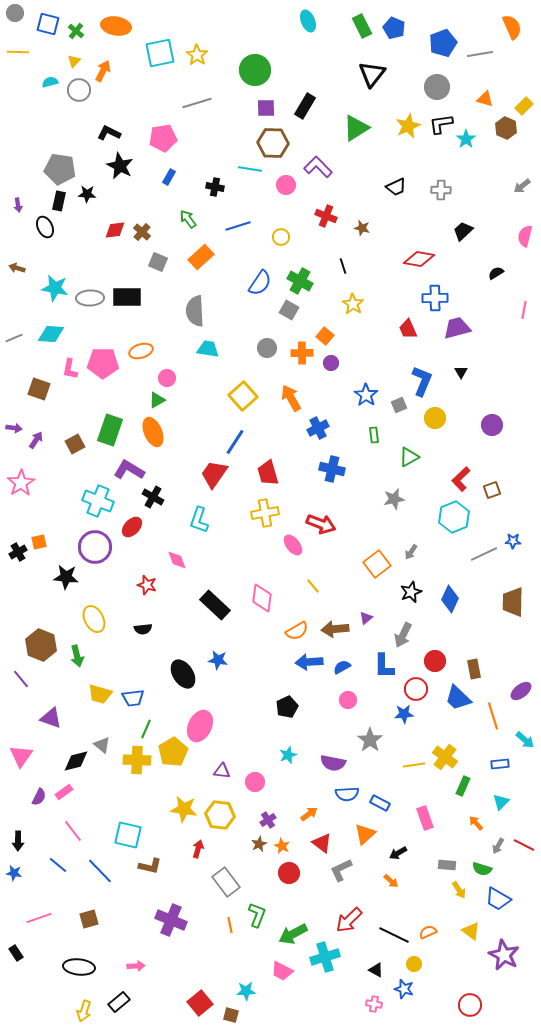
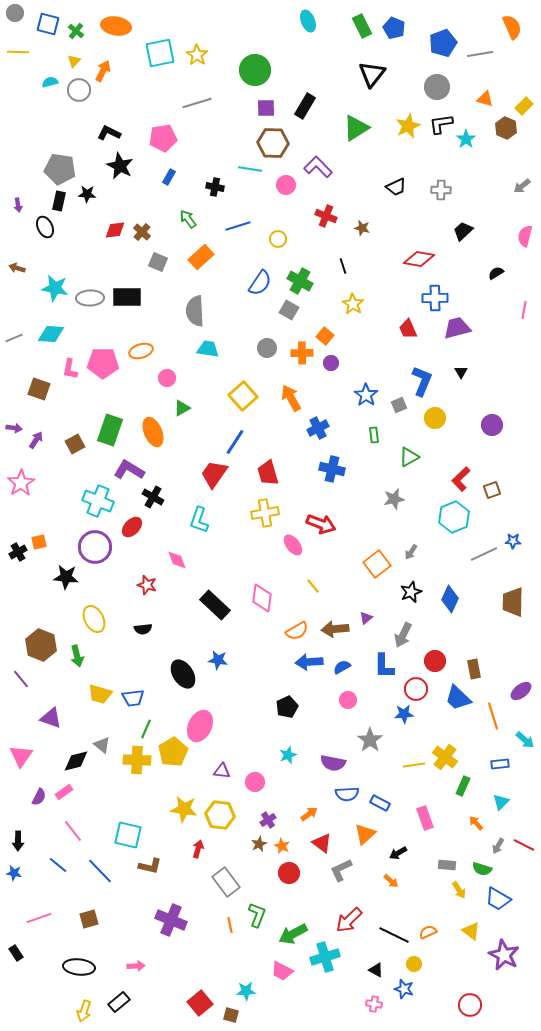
yellow circle at (281, 237): moved 3 px left, 2 px down
green triangle at (157, 400): moved 25 px right, 8 px down
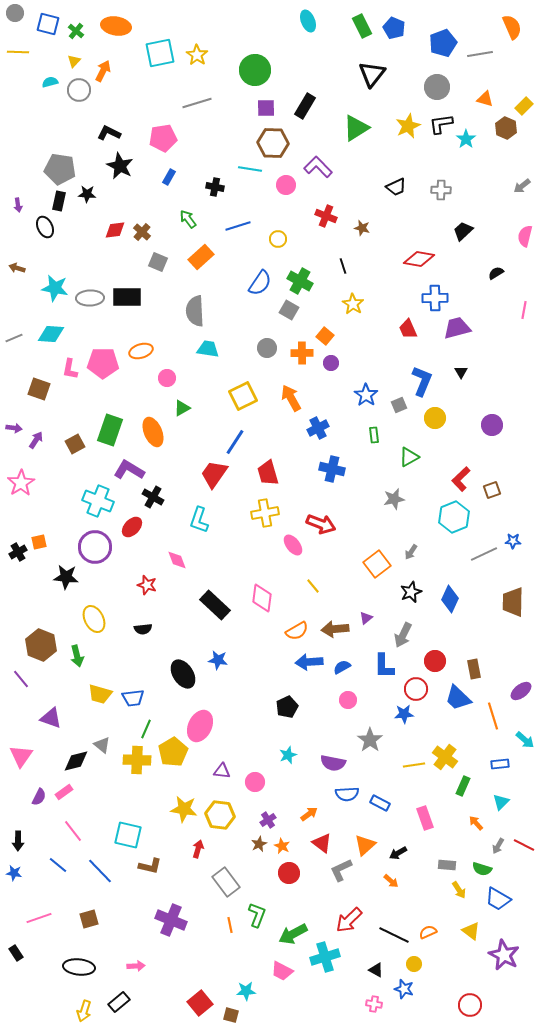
yellow square at (243, 396): rotated 16 degrees clockwise
orange triangle at (365, 834): moved 11 px down
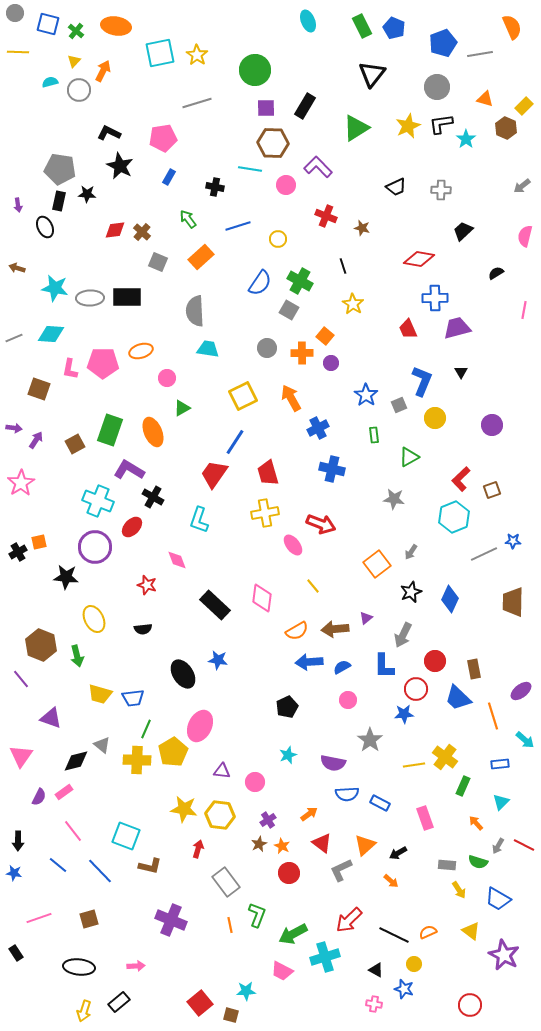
gray star at (394, 499): rotated 20 degrees clockwise
cyan square at (128, 835): moved 2 px left, 1 px down; rotated 8 degrees clockwise
green semicircle at (482, 869): moved 4 px left, 7 px up
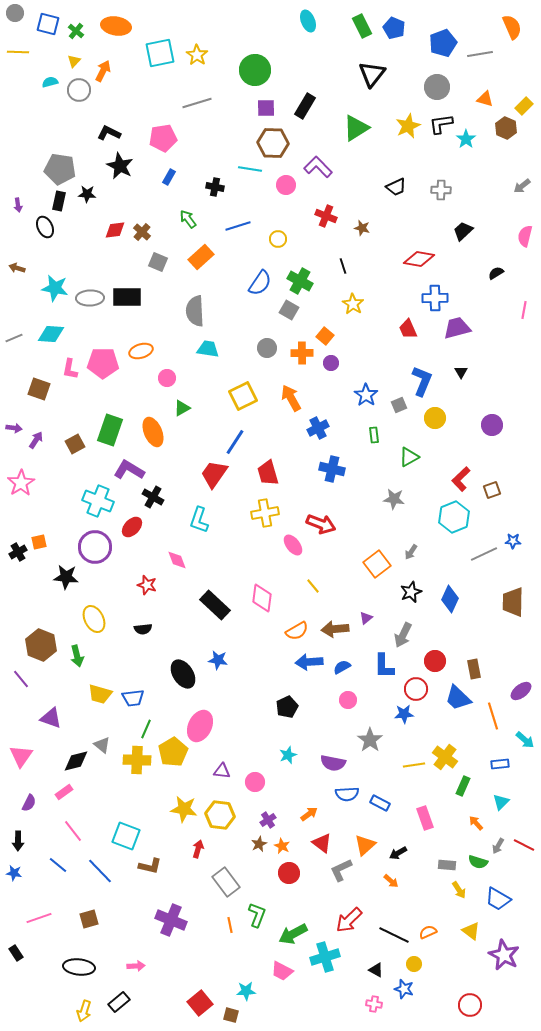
purple semicircle at (39, 797): moved 10 px left, 6 px down
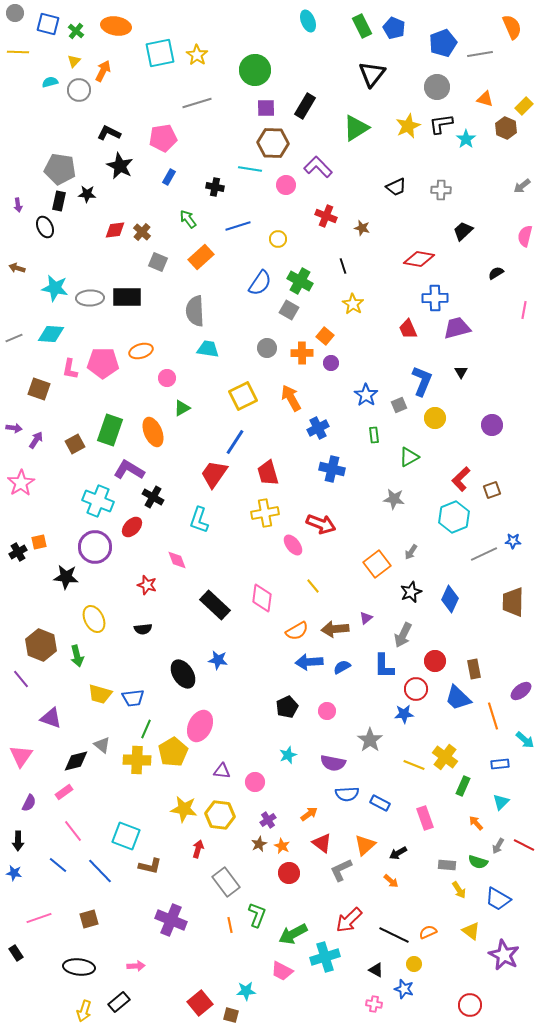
pink circle at (348, 700): moved 21 px left, 11 px down
yellow line at (414, 765): rotated 30 degrees clockwise
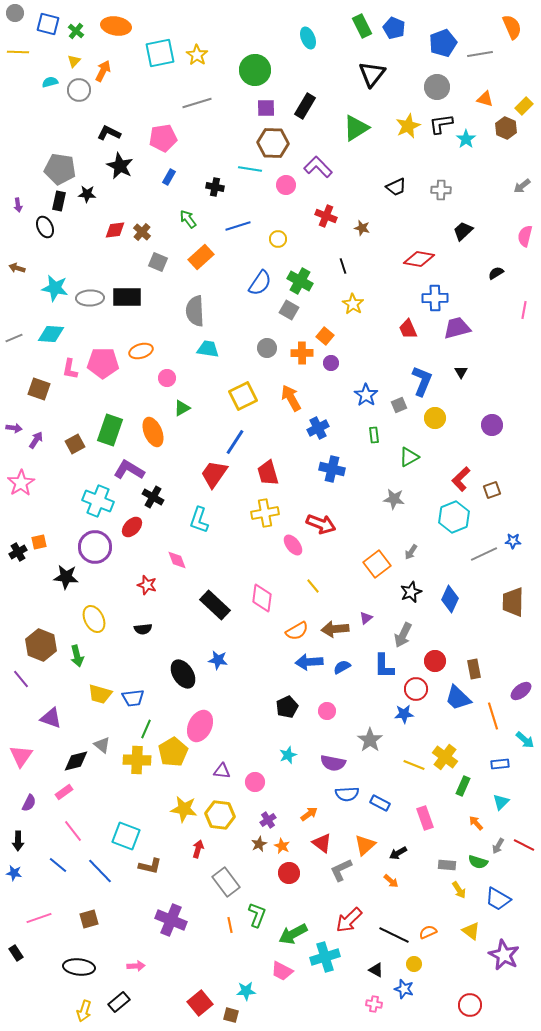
cyan ellipse at (308, 21): moved 17 px down
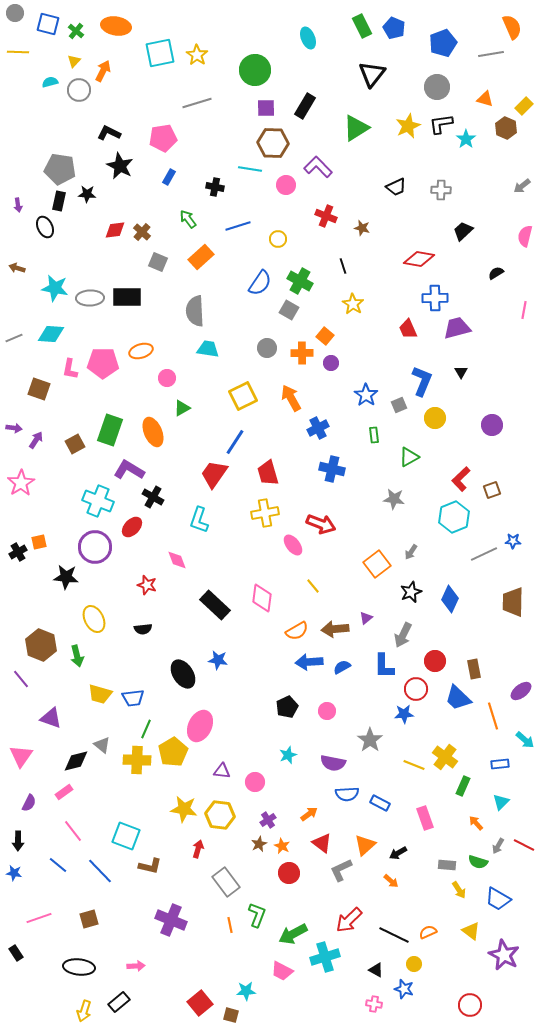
gray line at (480, 54): moved 11 px right
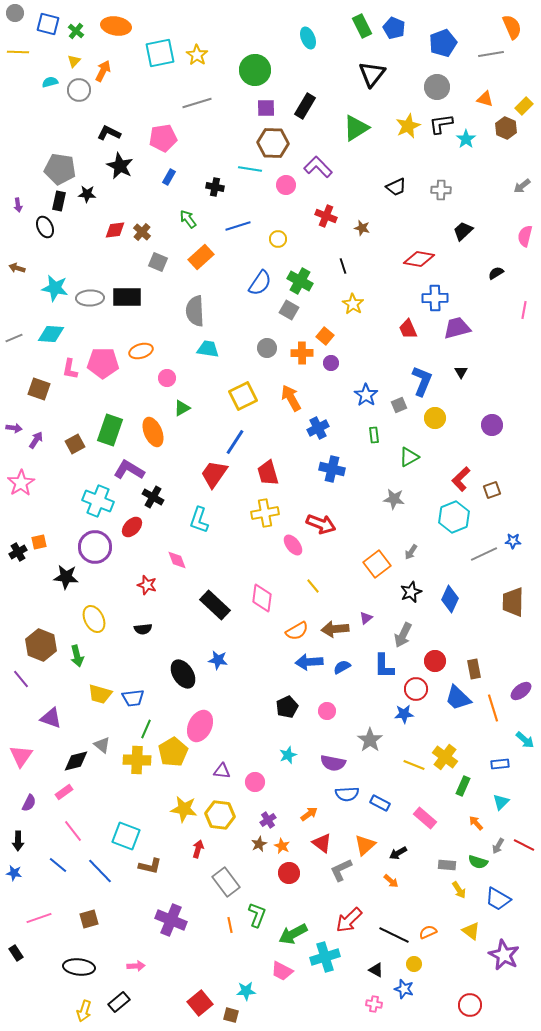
orange line at (493, 716): moved 8 px up
pink rectangle at (425, 818): rotated 30 degrees counterclockwise
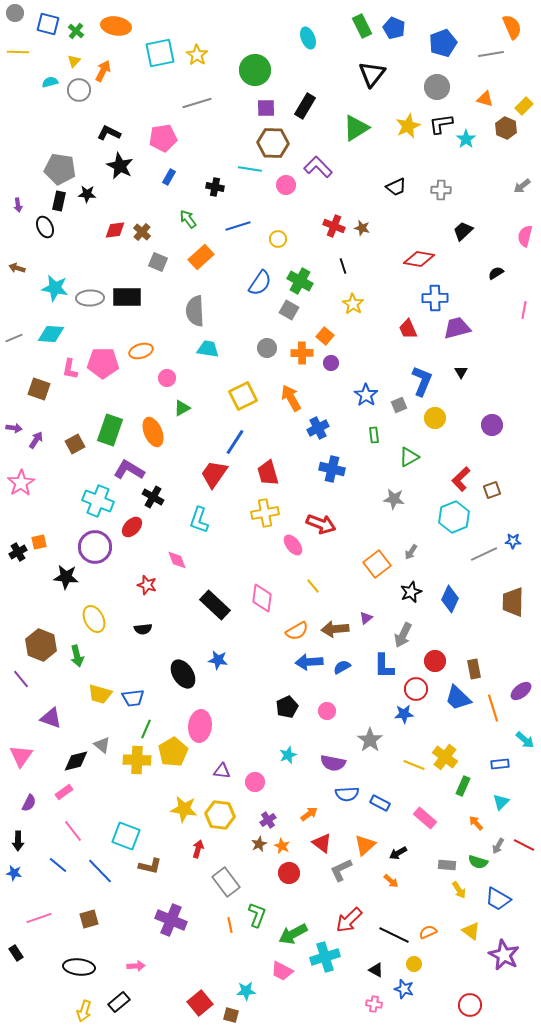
red cross at (326, 216): moved 8 px right, 10 px down
pink ellipse at (200, 726): rotated 20 degrees counterclockwise
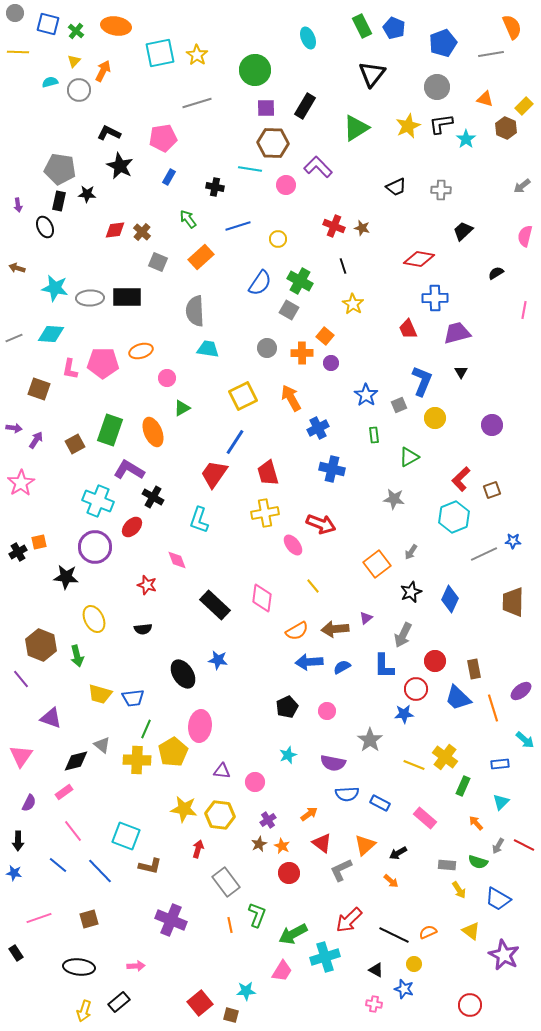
purple trapezoid at (457, 328): moved 5 px down
pink trapezoid at (282, 971): rotated 85 degrees counterclockwise
